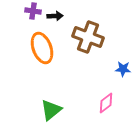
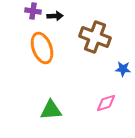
brown cross: moved 7 px right
pink diamond: rotated 20 degrees clockwise
green triangle: rotated 35 degrees clockwise
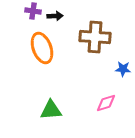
brown cross: rotated 16 degrees counterclockwise
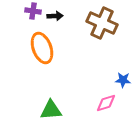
brown cross: moved 7 px right, 14 px up; rotated 20 degrees clockwise
blue star: moved 11 px down
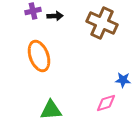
purple cross: rotated 21 degrees counterclockwise
orange ellipse: moved 3 px left, 8 px down
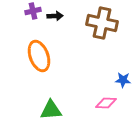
brown cross: rotated 12 degrees counterclockwise
pink diamond: rotated 20 degrees clockwise
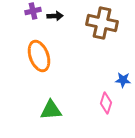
pink diamond: rotated 75 degrees counterclockwise
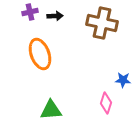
purple cross: moved 3 px left, 1 px down
orange ellipse: moved 1 px right, 2 px up
